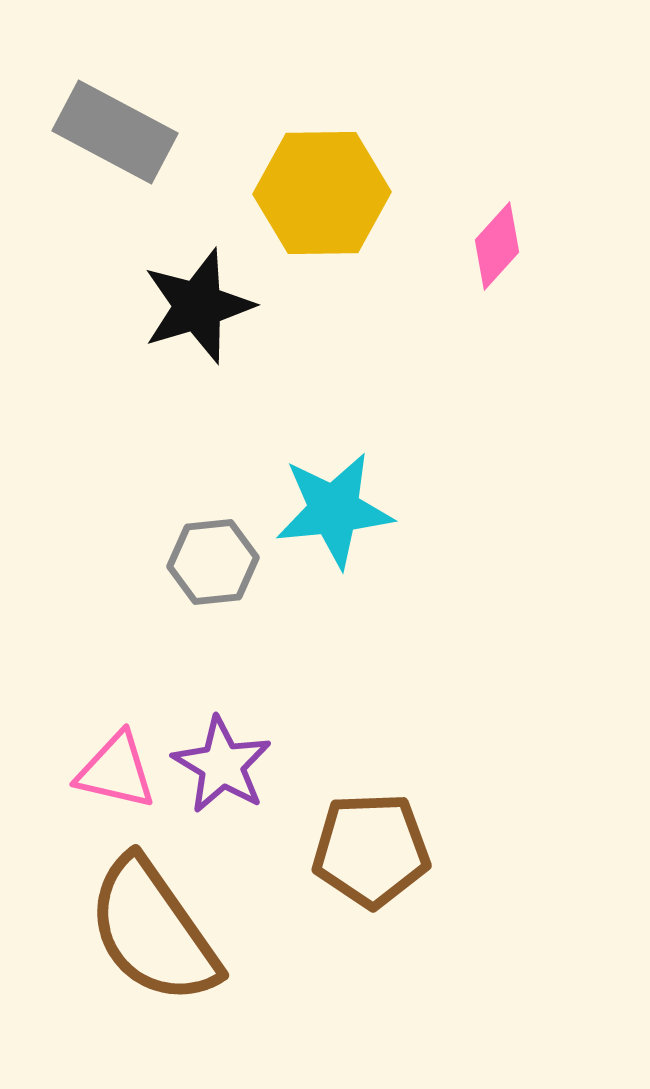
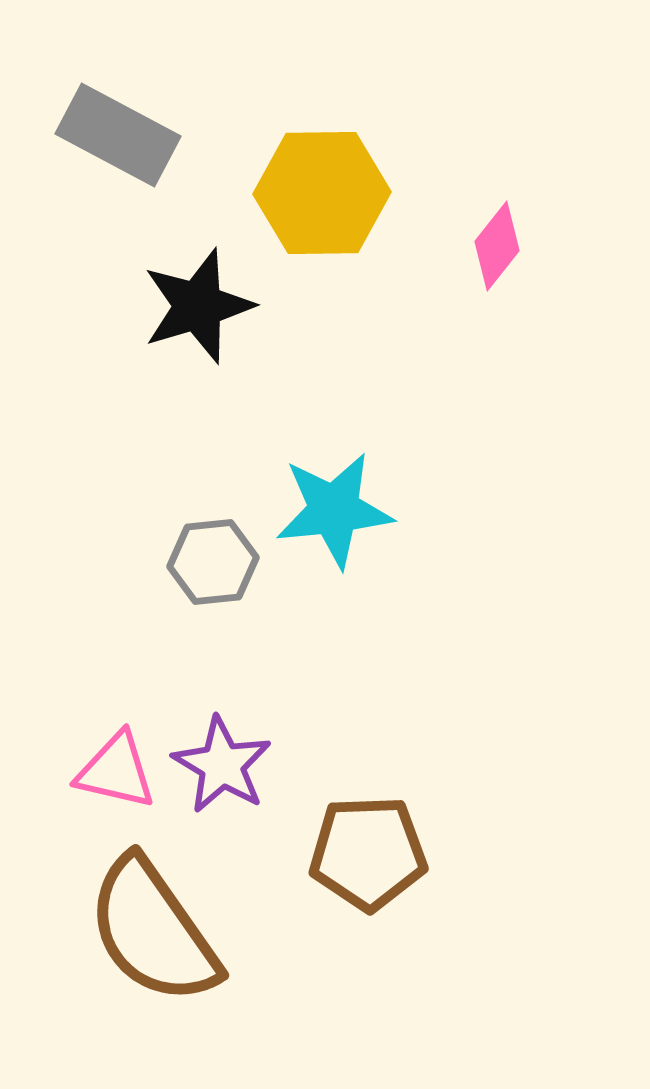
gray rectangle: moved 3 px right, 3 px down
pink diamond: rotated 4 degrees counterclockwise
brown pentagon: moved 3 px left, 3 px down
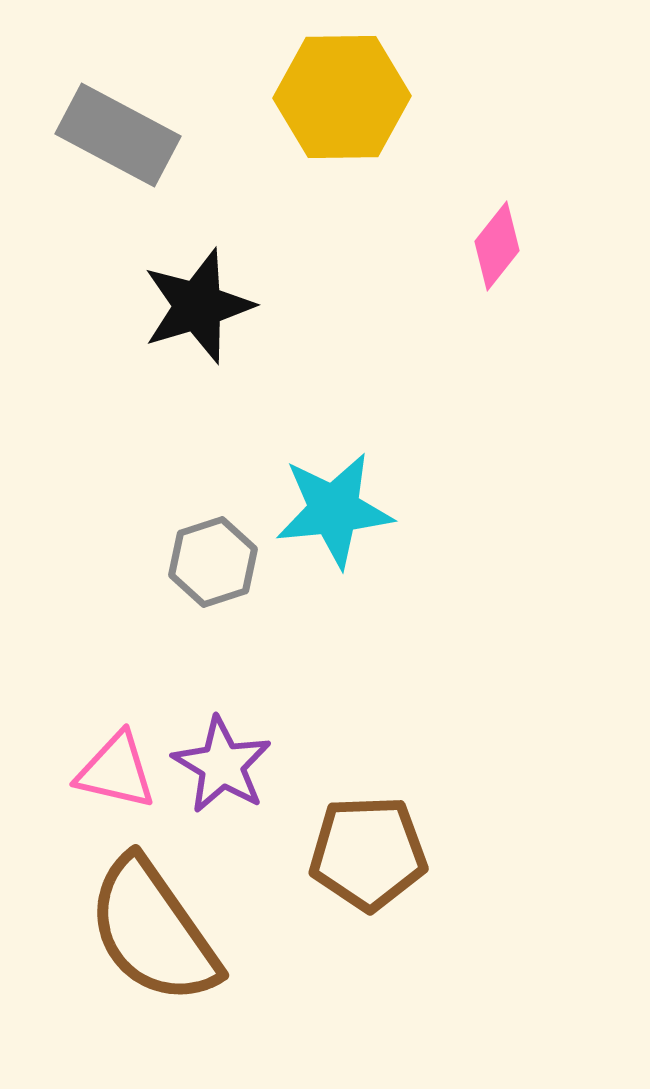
yellow hexagon: moved 20 px right, 96 px up
gray hexagon: rotated 12 degrees counterclockwise
